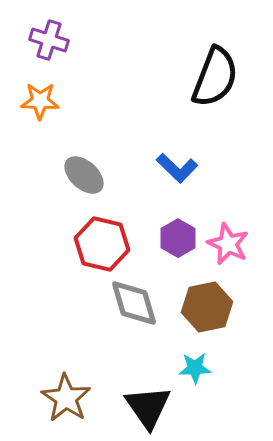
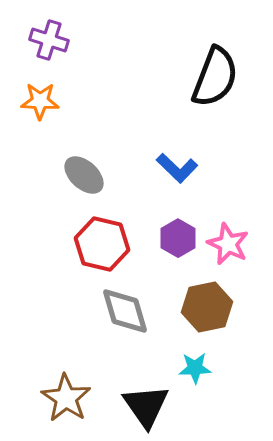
gray diamond: moved 9 px left, 8 px down
black triangle: moved 2 px left, 1 px up
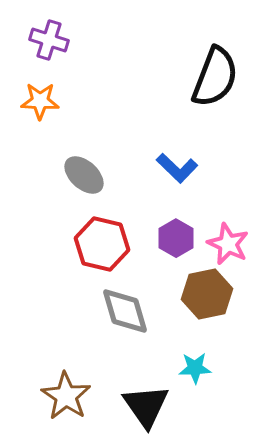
purple hexagon: moved 2 px left
brown hexagon: moved 13 px up
brown star: moved 2 px up
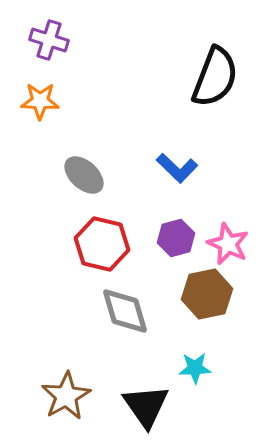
purple hexagon: rotated 15 degrees clockwise
brown star: rotated 9 degrees clockwise
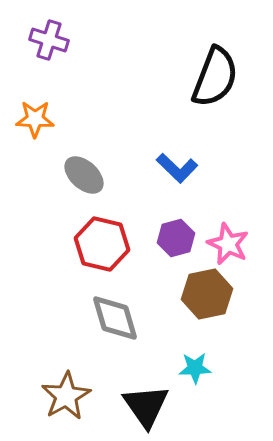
orange star: moved 5 px left, 18 px down
gray diamond: moved 10 px left, 7 px down
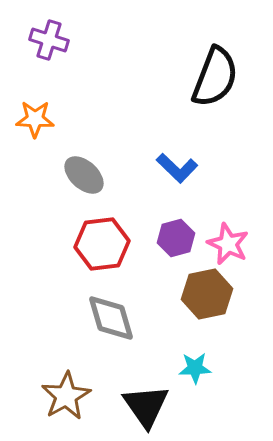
red hexagon: rotated 20 degrees counterclockwise
gray diamond: moved 4 px left
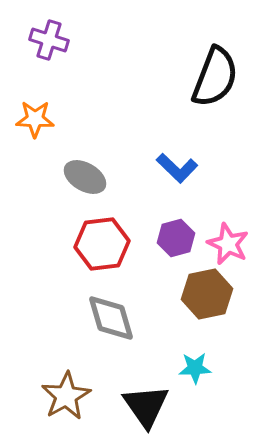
gray ellipse: moved 1 px right, 2 px down; rotated 12 degrees counterclockwise
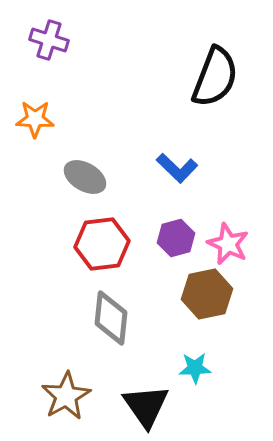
gray diamond: rotated 22 degrees clockwise
